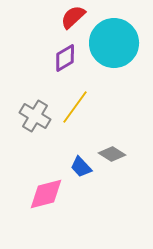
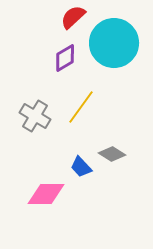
yellow line: moved 6 px right
pink diamond: rotated 15 degrees clockwise
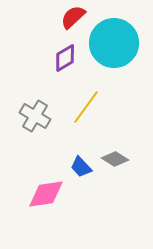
yellow line: moved 5 px right
gray diamond: moved 3 px right, 5 px down
pink diamond: rotated 9 degrees counterclockwise
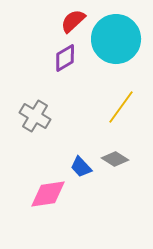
red semicircle: moved 4 px down
cyan circle: moved 2 px right, 4 px up
yellow line: moved 35 px right
pink diamond: moved 2 px right
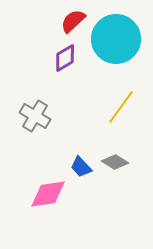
gray diamond: moved 3 px down
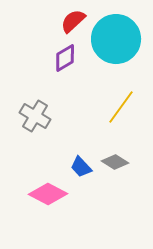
pink diamond: rotated 36 degrees clockwise
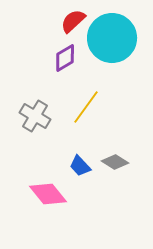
cyan circle: moved 4 px left, 1 px up
yellow line: moved 35 px left
blue trapezoid: moved 1 px left, 1 px up
pink diamond: rotated 24 degrees clockwise
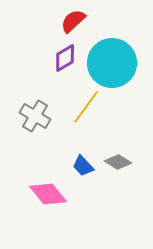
cyan circle: moved 25 px down
gray diamond: moved 3 px right
blue trapezoid: moved 3 px right
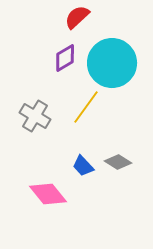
red semicircle: moved 4 px right, 4 px up
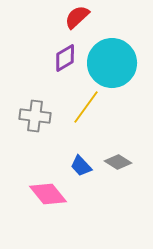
gray cross: rotated 24 degrees counterclockwise
blue trapezoid: moved 2 px left
